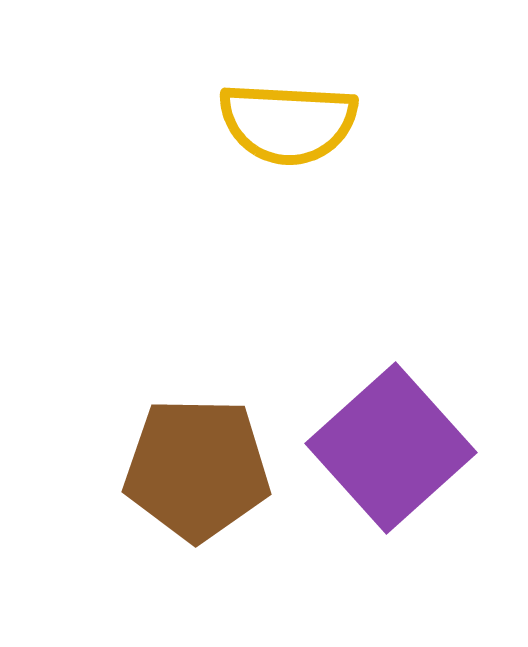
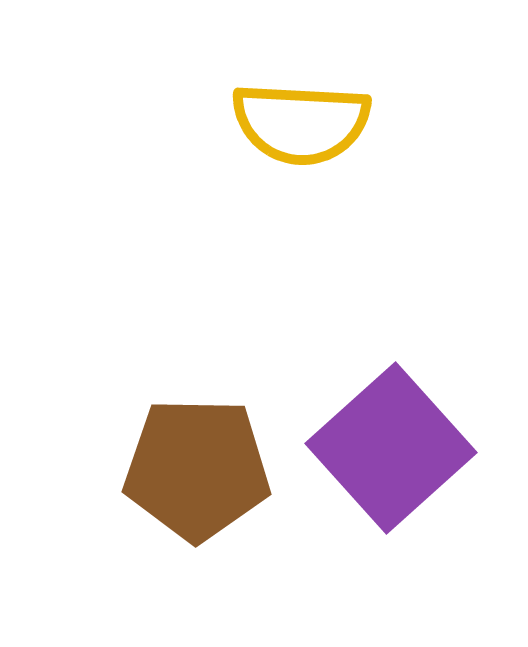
yellow semicircle: moved 13 px right
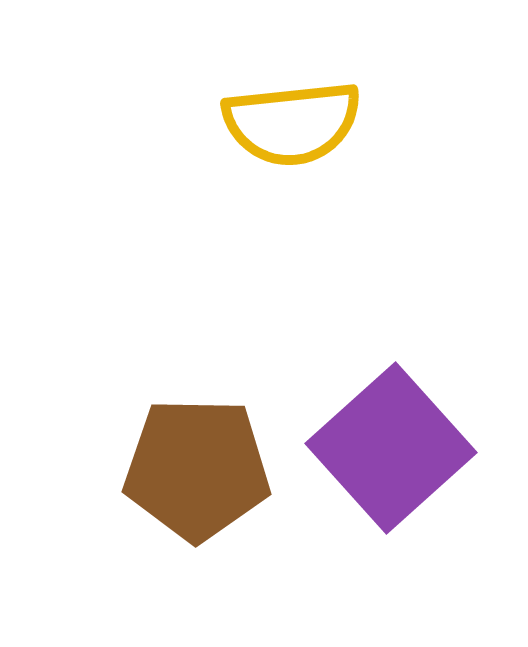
yellow semicircle: moved 9 px left; rotated 9 degrees counterclockwise
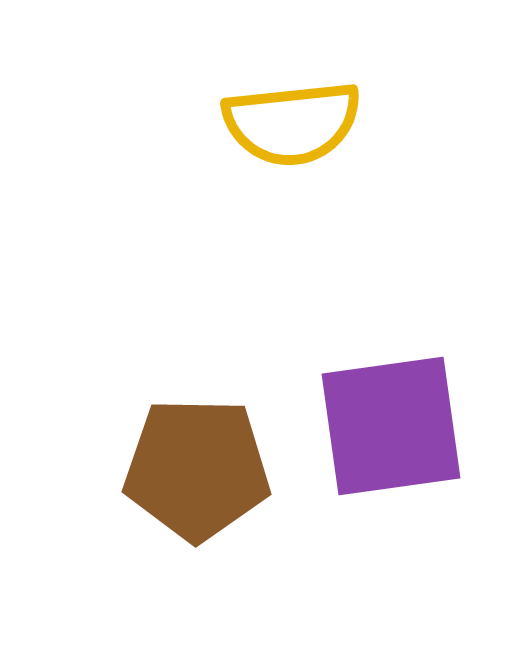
purple square: moved 22 px up; rotated 34 degrees clockwise
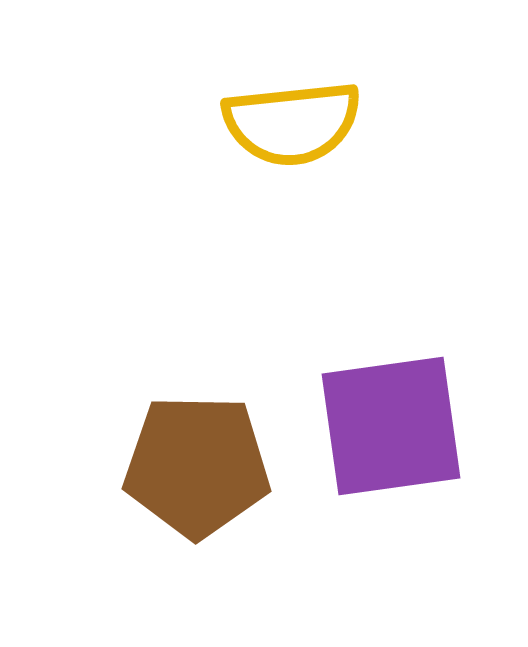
brown pentagon: moved 3 px up
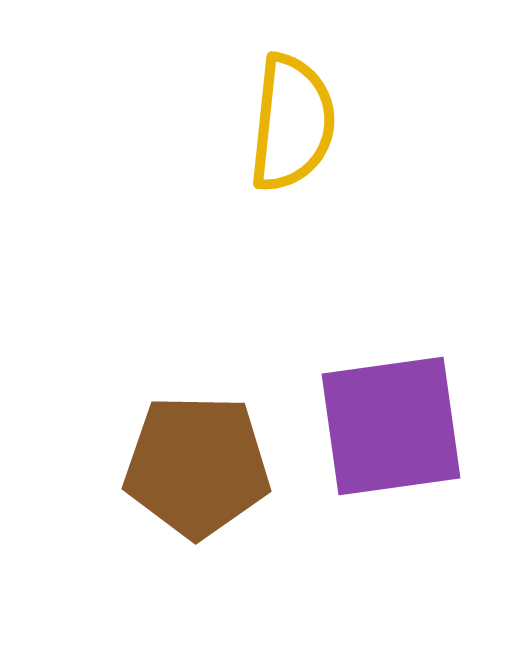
yellow semicircle: rotated 78 degrees counterclockwise
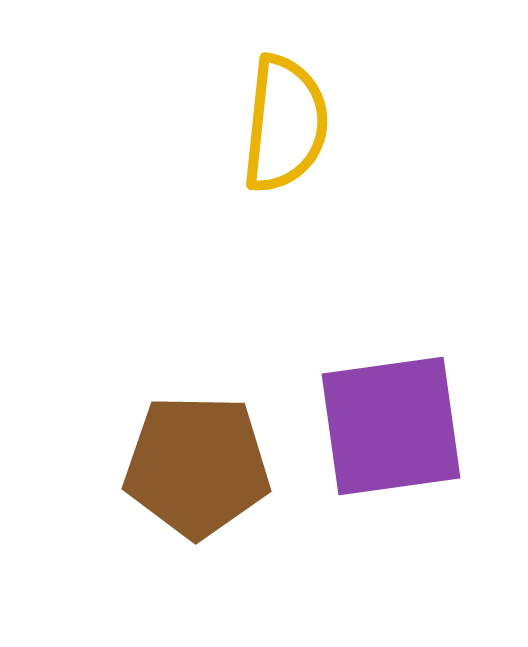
yellow semicircle: moved 7 px left, 1 px down
